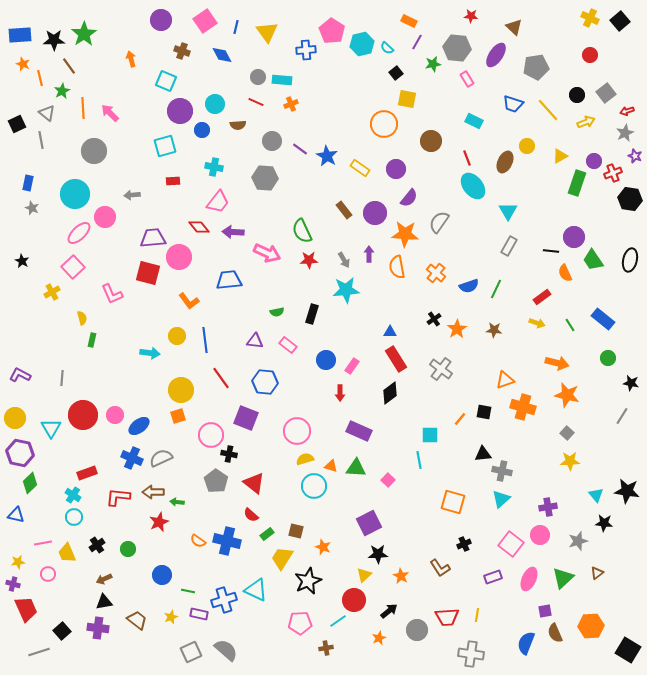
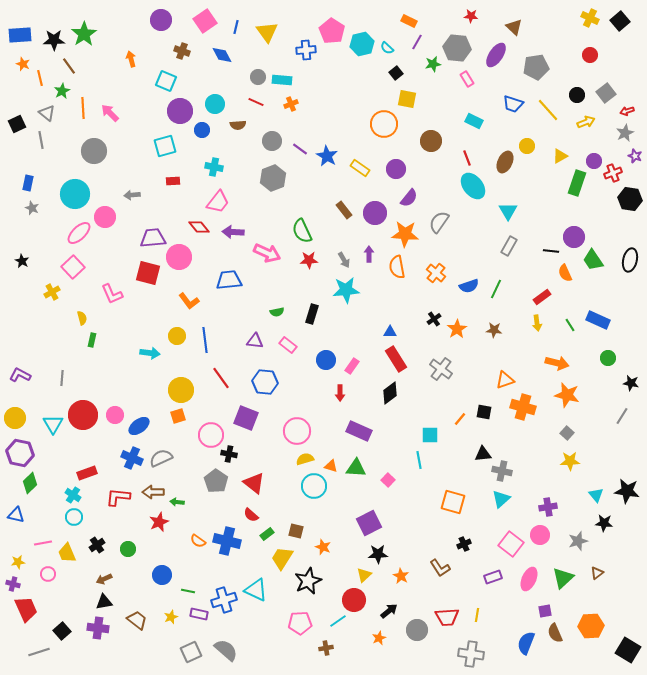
gray hexagon at (265, 178): moved 8 px right; rotated 25 degrees counterclockwise
blue rectangle at (603, 319): moved 5 px left, 1 px down; rotated 15 degrees counterclockwise
yellow arrow at (537, 323): rotated 63 degrees clockwise
cyan triangle at (51, 428): moved 2 px right, 4 px up
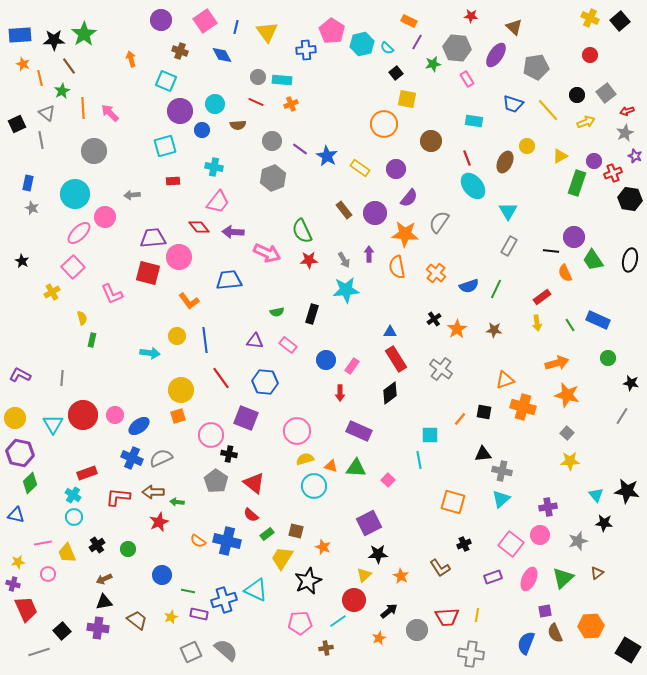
brown cross at (182, 51): moved 2 px left
cyan rectangle at (474, 121): rotated 18 degrees counterclockwise
orange arrow at (557, 363): rotated 30 degrees counterclockwise
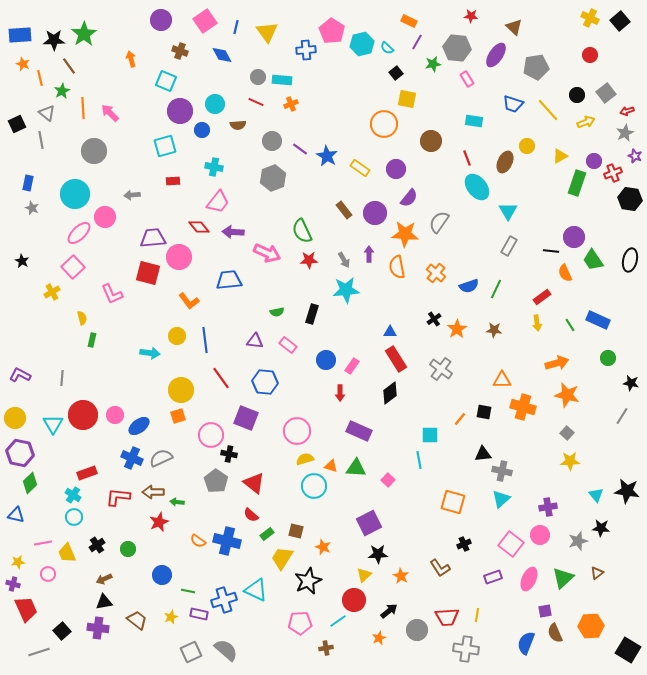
cyan ellipse at (473, 186): moved 4 px right, 1 px down
orange triangle at (505, 380): moved 3 px left; rotated 18 degrees clockwise
black star at (604, 523): moved 3 px left, 5 px down
gray cross at (471, 654): moved 5 px left, 5 px up
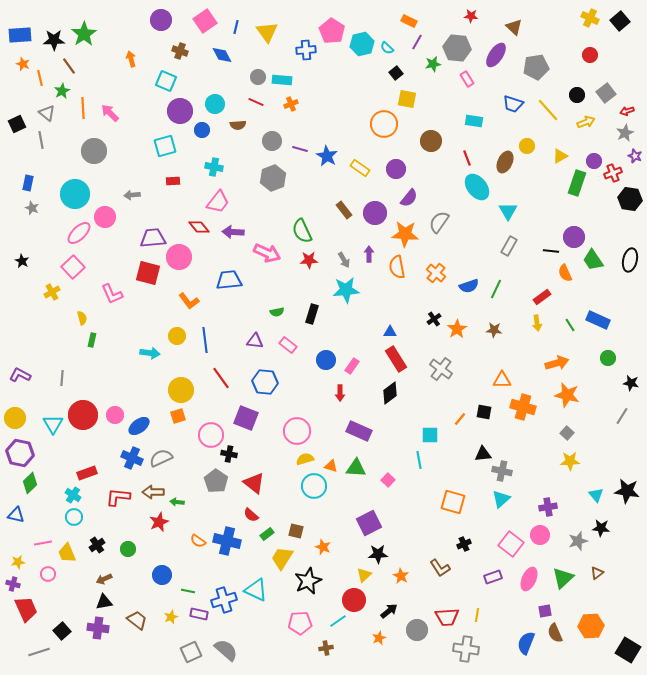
purple line at (300, 149): rotated 21 degrees counterclockwise
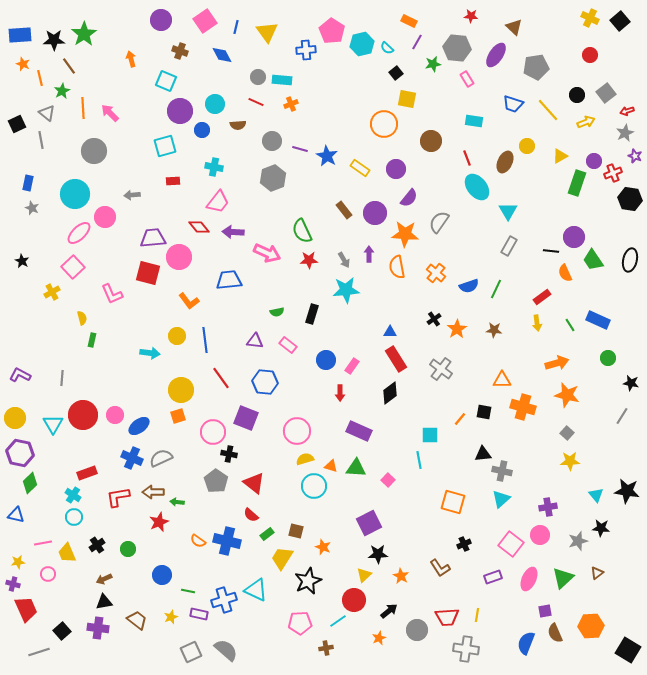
pink circle at (211, 435): moved 2 px right, 3 px up
red L-shape at (118, 497): rotated 15 degrees counterclockwise
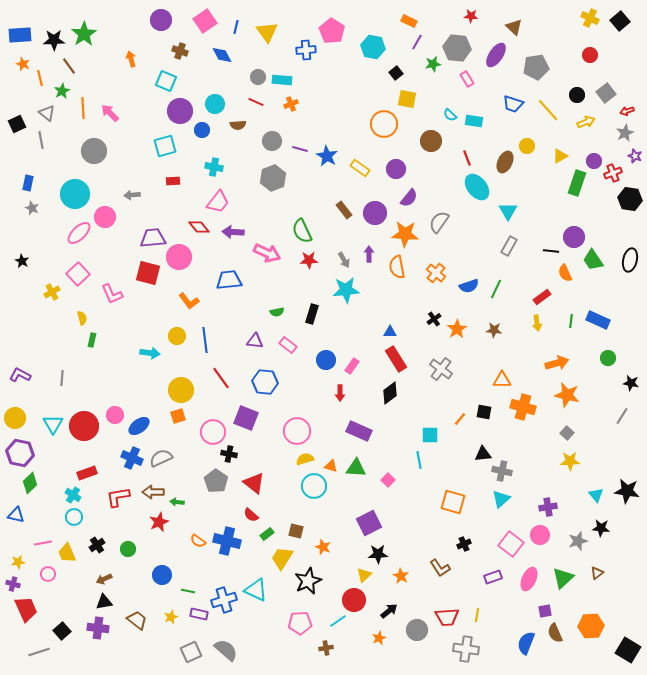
cyan hexagon at (362, 44): moved 11 px right, 3 px down; rotated 25 degrees clockwise
cyan semicircle at (387, 48): moved 63 px right, 67 px down
pink square at (73, 267): moved 5 px right, 7 px down
green line at (570, 325): moved 1 px right, 4 px up; rotated 40 degrees clockwise
red circle at (83, 415): moved 1 px right, 11 px down
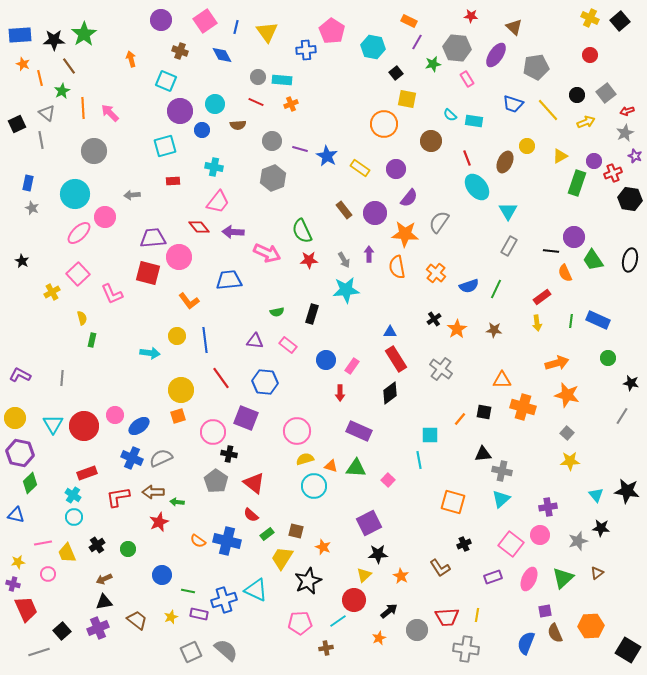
purple cross at (98, 628): rotated 30 degrees counterclockwise
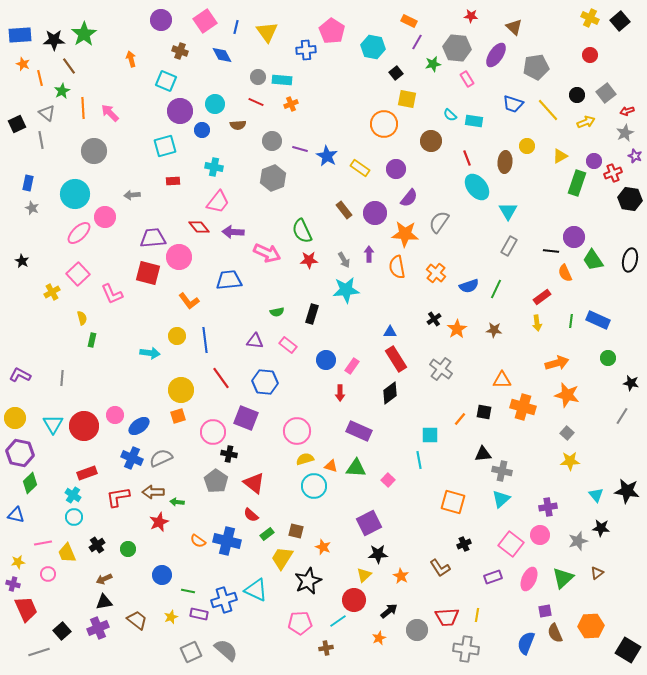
brown ellipse at (505, 162): rotated 20 degrees counterclockwise
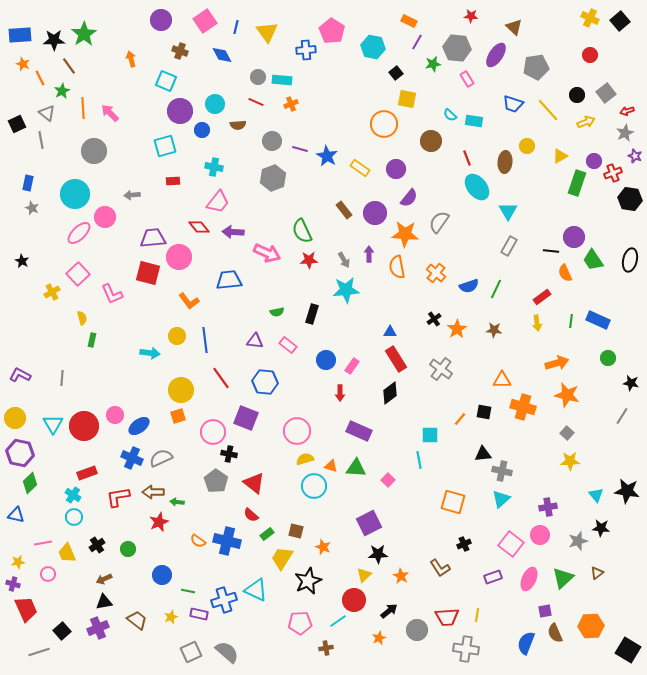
orange line at (40, 78): rotated 14 degrees counterclockwise
gray semicircle at (226, 650): moved 1 px right, 2 px down
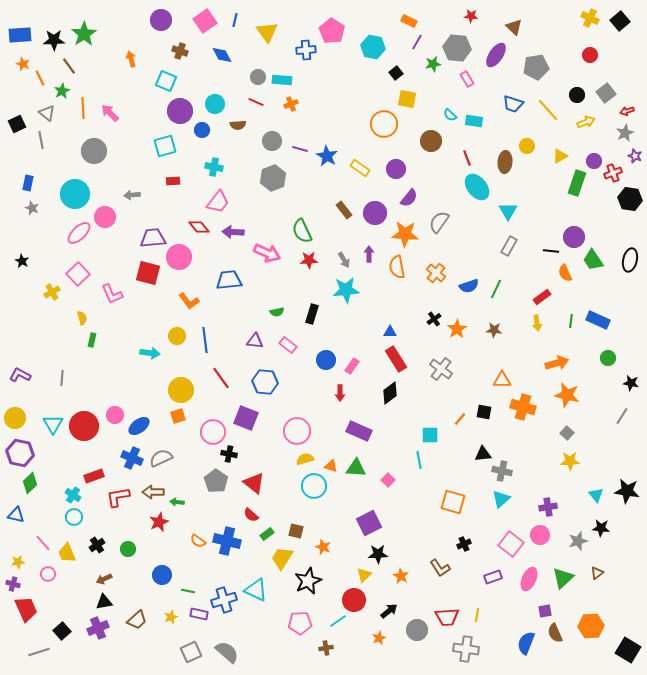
blue line at (236, 27): moved 1 px left, 7 px up
red rectangle at (87, 473): moved 7 px right, 3 px down
pink line at (43, 543): rotated 60 degrees clockwise
brown trapezoid at (137, 620): rotated 100 degrees clockwise
